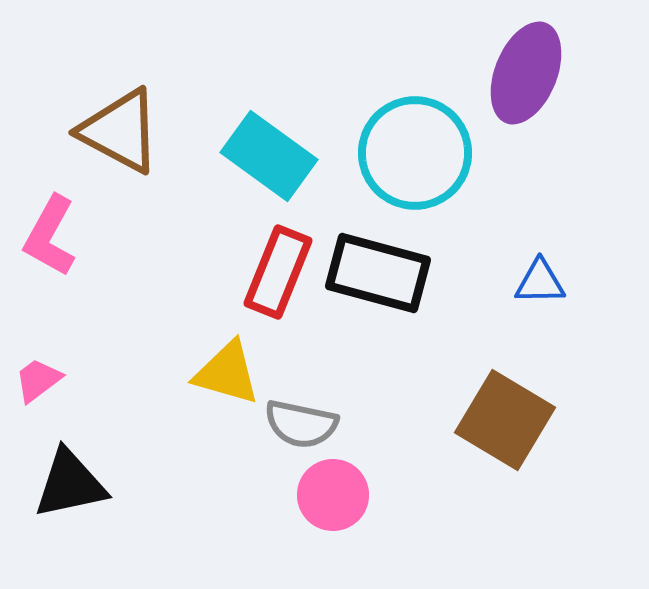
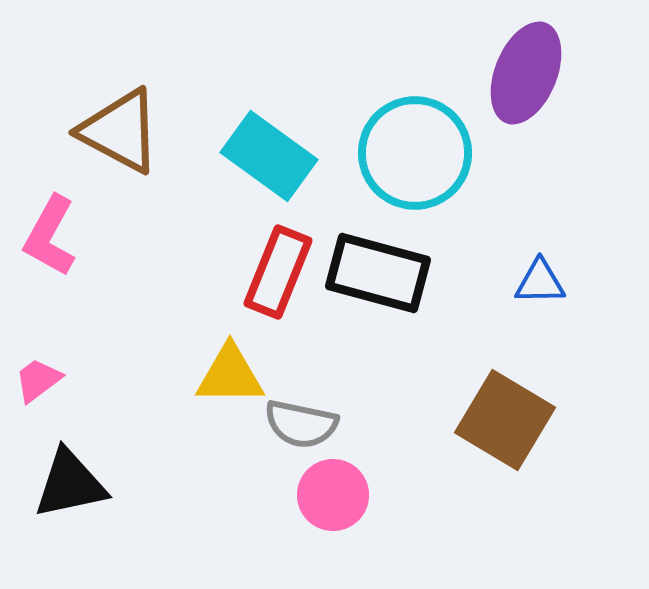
yellow triangle: moved 3 px right, 2 px down; rotated 16 degrees counterclockwise
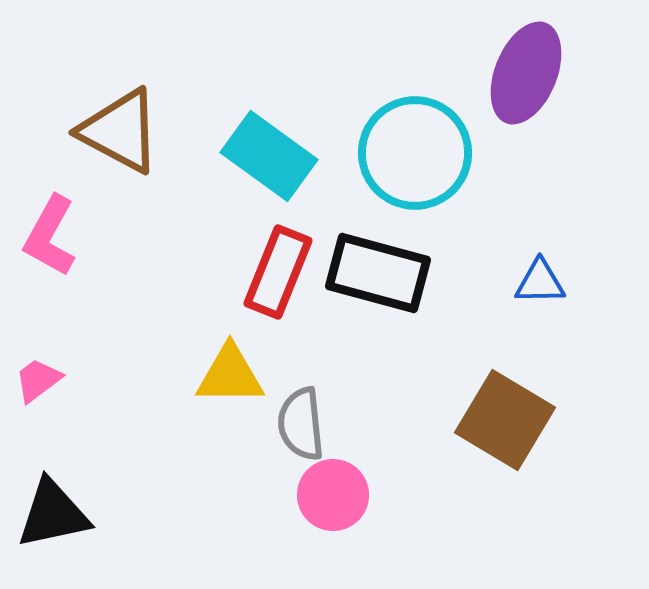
gray semicircle: rotated 72 degrees clockwise
black triangle: moved 17 px left, 30 px down
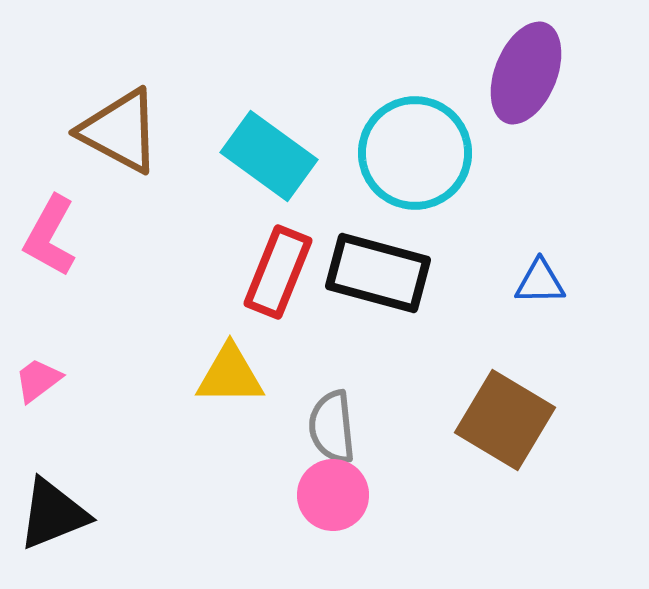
gray semicircle: moved 31 px right, 3 px down
black triangle: rotated 10 degrees counterclockwise
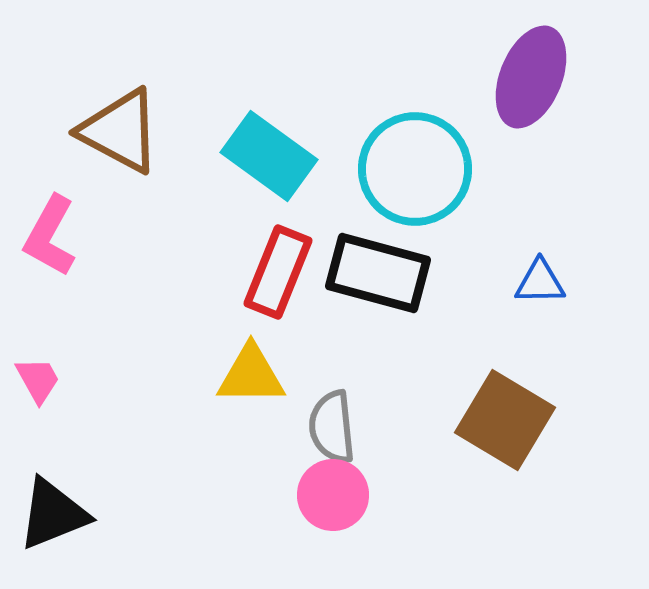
purple ellipse: moved 5 px right, 4 px down
cyan circle: moved 16 px down
yellow triangle: moved 21 px right
pink trapezoid: rotated 98 degrees clockwise
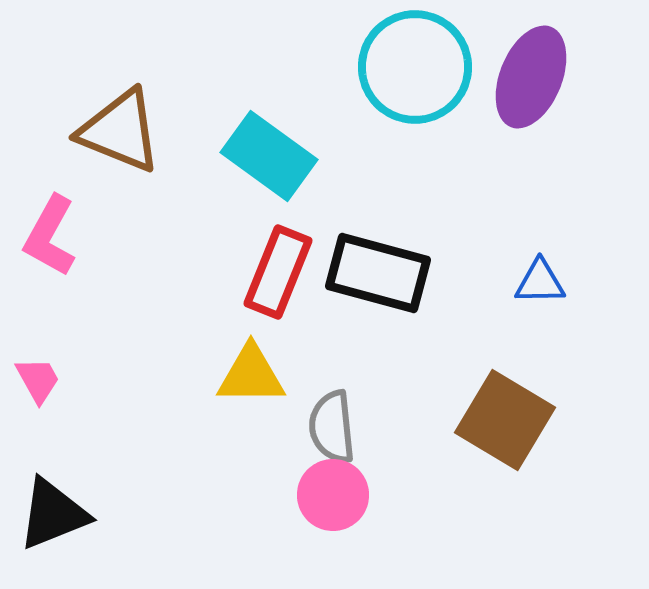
brown triangle: rotated 6 degrees counterclockwise
cyan circle: moved 102 px up
